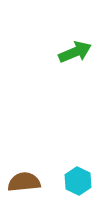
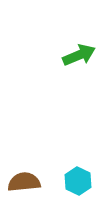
green arrow: moved 4 px right, 3 px down
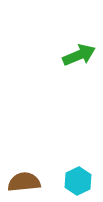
cyan hexagon: rotated 8 degrees clockwise
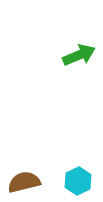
brown semicircle: rotated 8 degrees counterclockwise
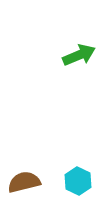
cyan hexagon: rotated 8 degrees counterclockwise
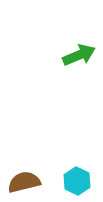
cyan hexagon: moved 1 px left
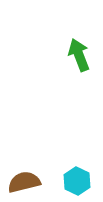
green arrow: rotated 88 degrees counterclockwise
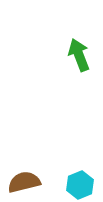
cyan hexagon: moved 3 px right, 4 px down; rotated 12 degrees clockwise
